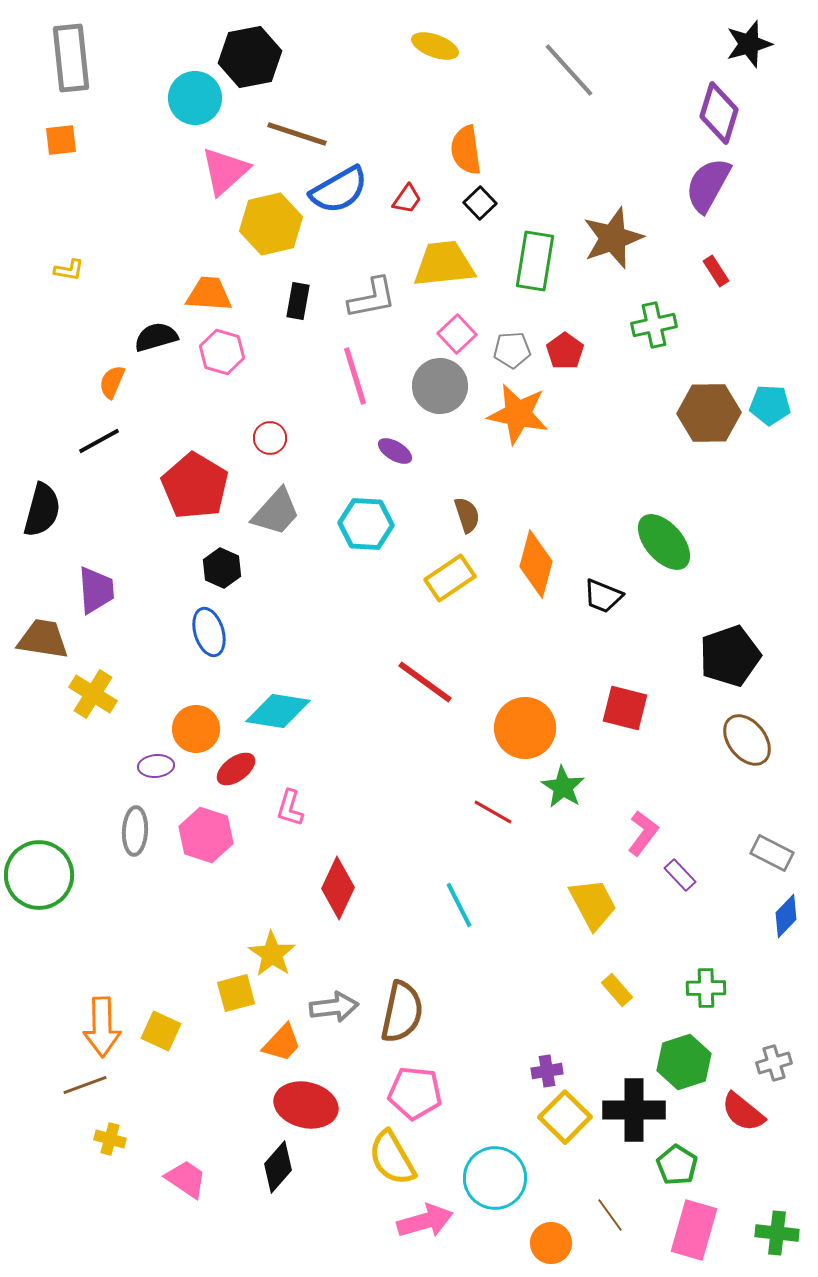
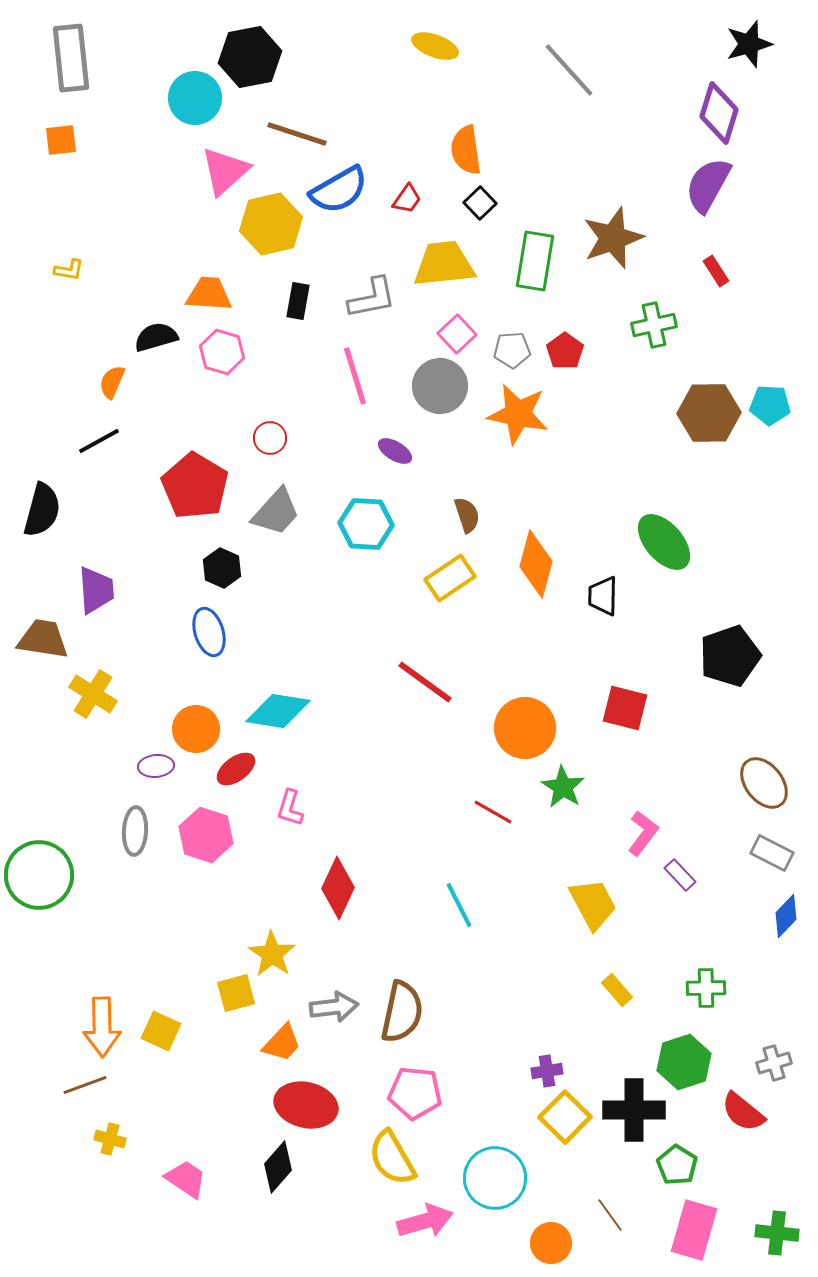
black trapezoid at (603, 596): rotated 69 degrees clockwise
brown ellipse at (747, 740): moved 17 px right, 43 px down
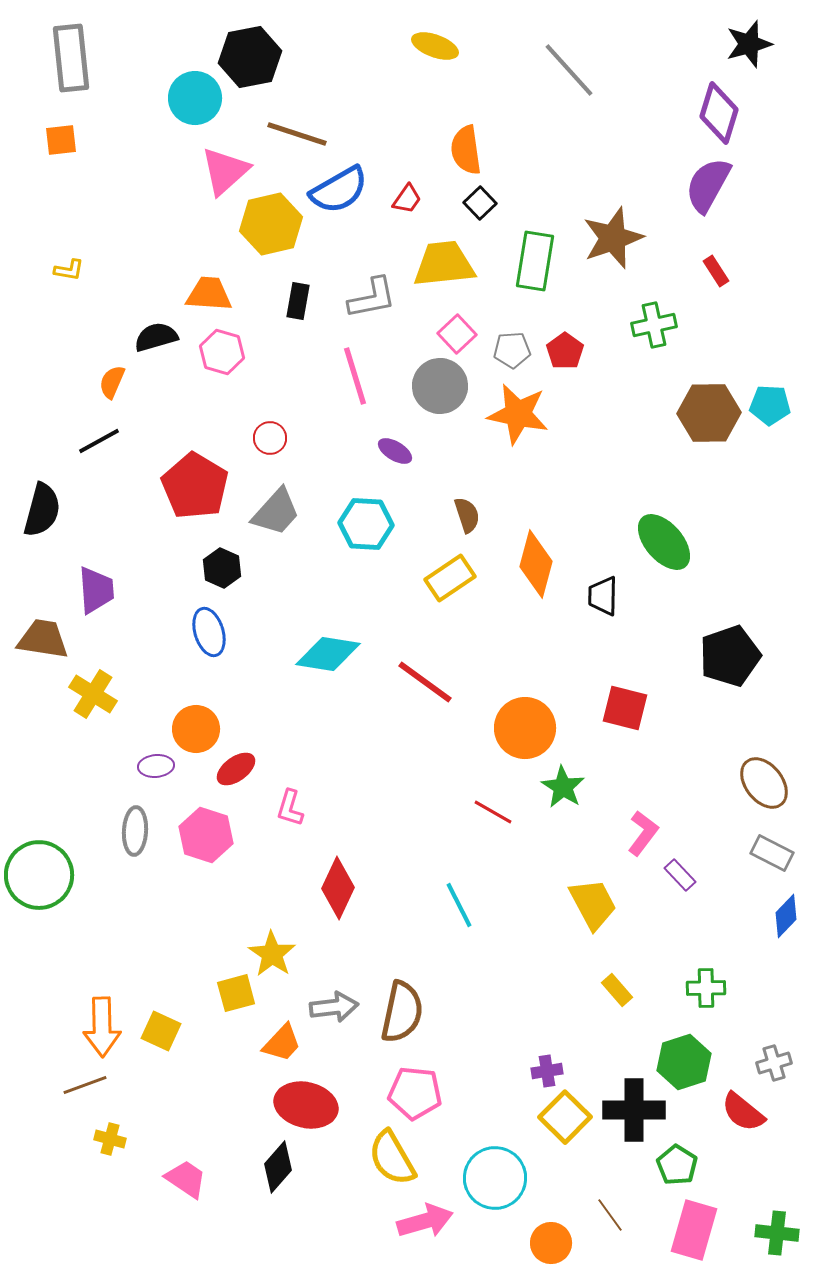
cyan diamond at (278, 711): moved 50 px right, 57 px up
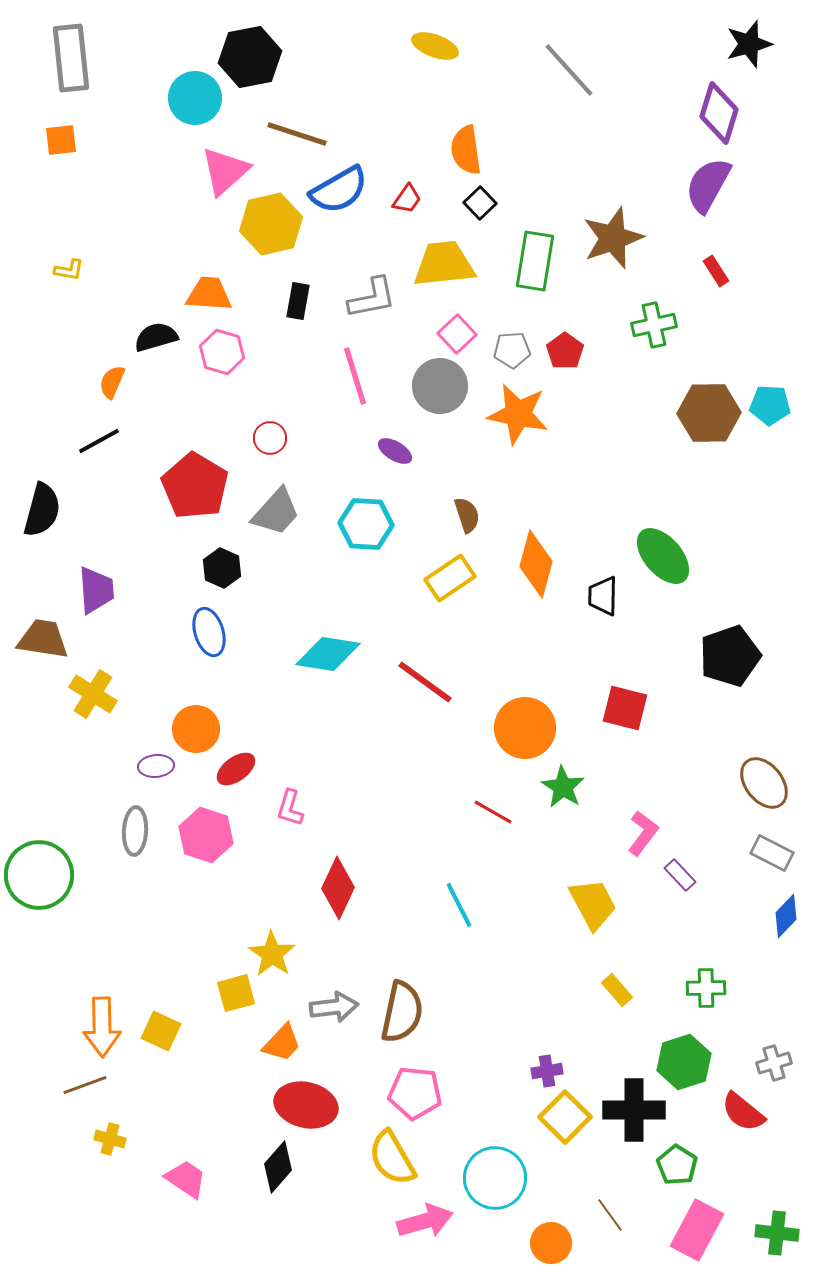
green ellipse at (664, 542): moved 1 px left, 14 px down
pink rectangle at (694, 1230): moved 3 px right; rotated 12 degrees clockwise
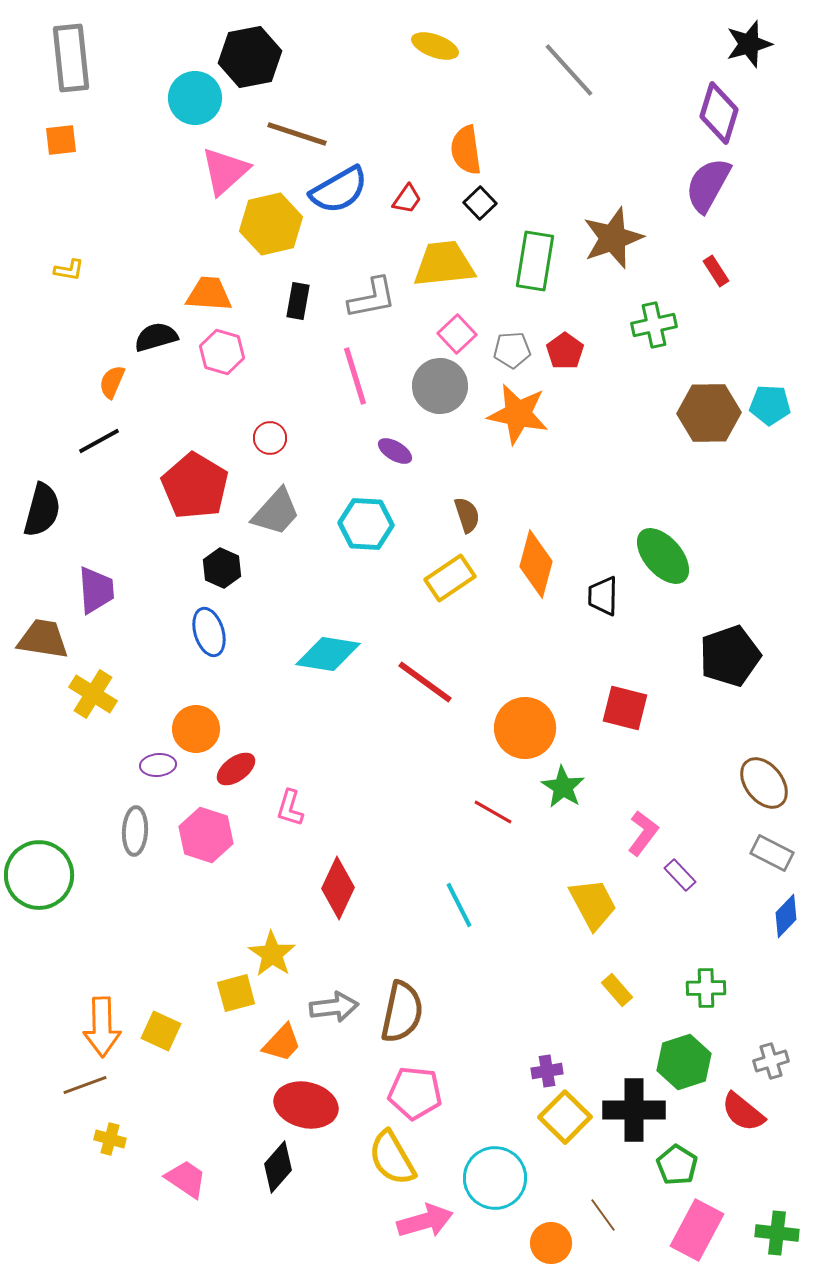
purple ellipse at (156, 766): moved 2 px right, 1 px up
gray cross at (774, 1063): moved 3 px left, 2 px up
brown line at (610, 1215): moved 7 px left
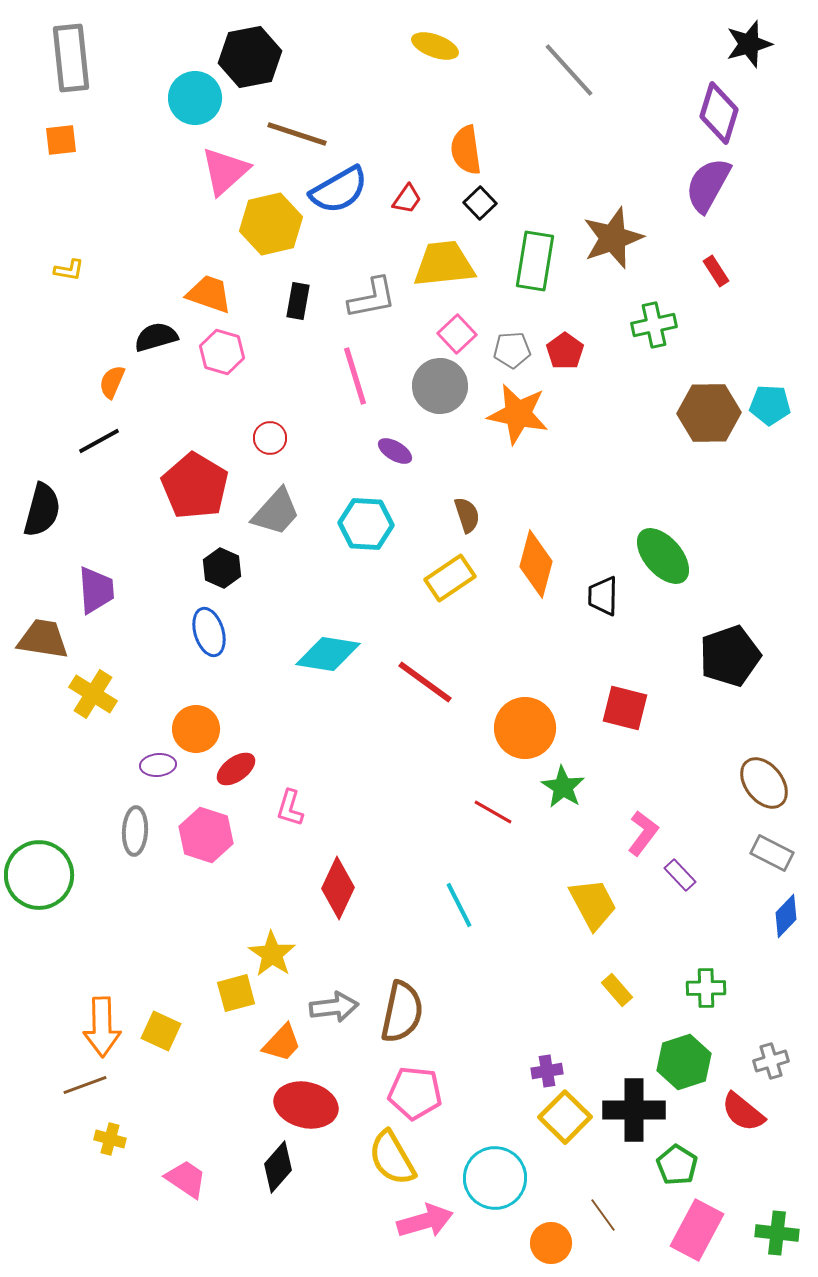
orange trapezoid at (209, 294): rotated 15 degrees clockwise
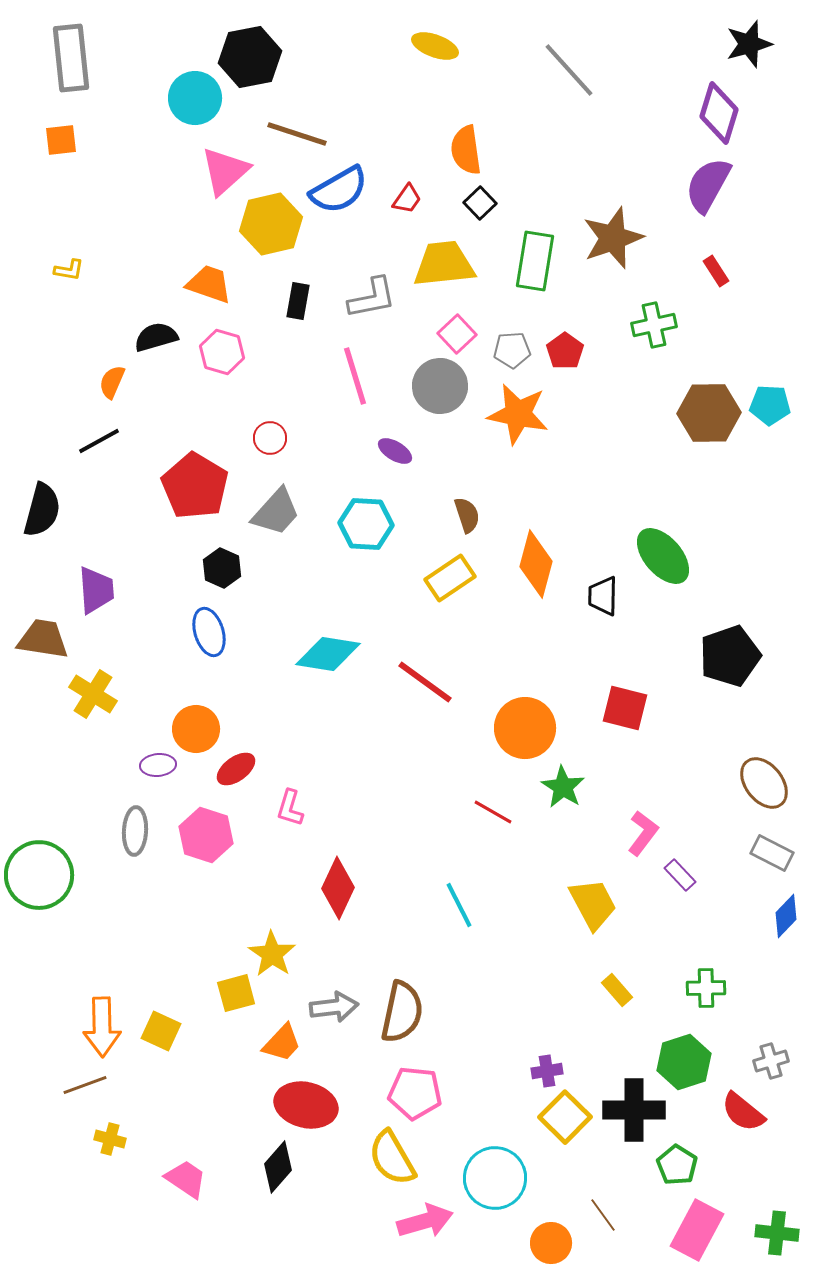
orange trapezoid at (209, 294): moved 10 px up
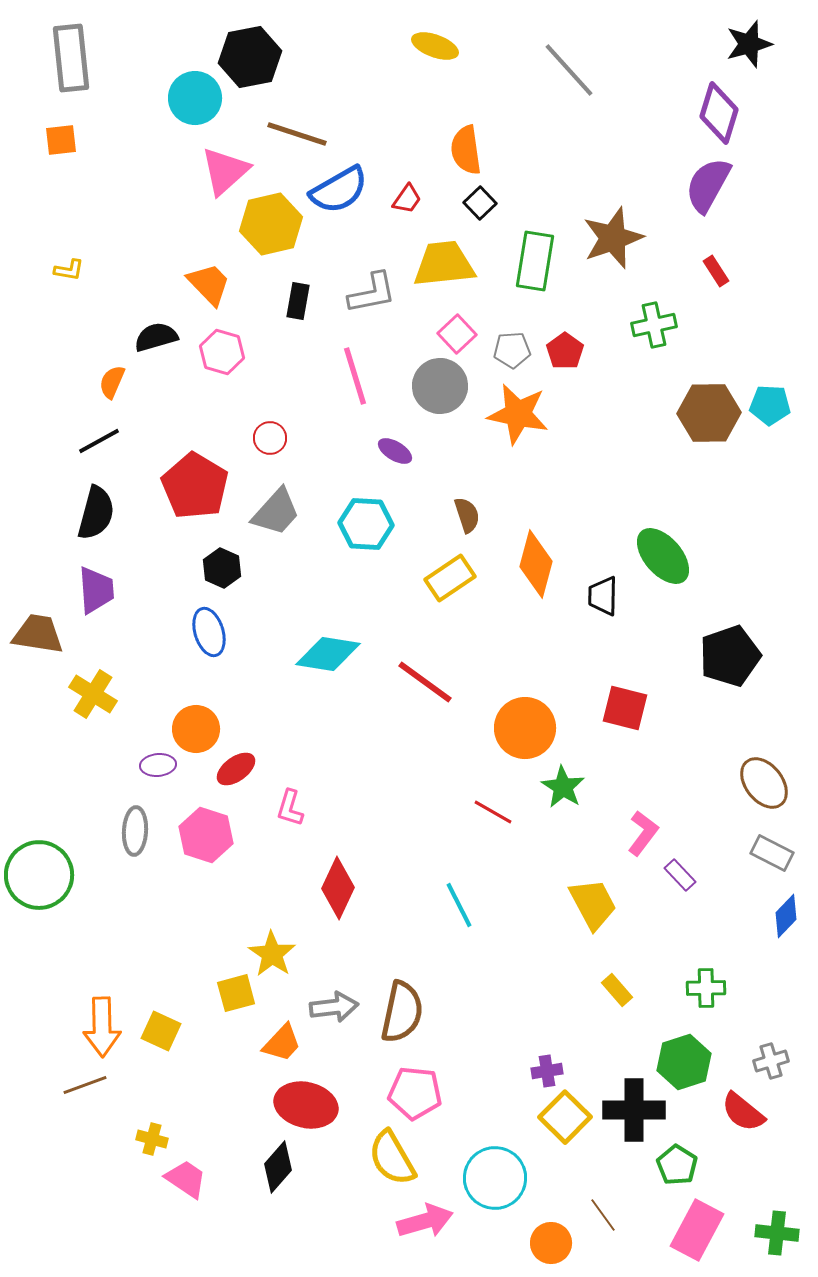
orange trapezoid at (209, 284): rotated 27 degrees clockwise
gray L-shape at (372, 298): moved 5 px up
black semicircle at (42, 510): moved 54 px right, 3 px down
brown trapezoid at (43, 639): moved 5 px left, 5 px up
yellow cross at (110, 1139): moved 42 px right
